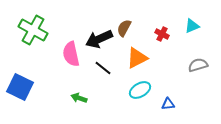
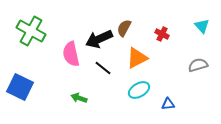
cyan triangle: moved 10 px right; rotated 49 degrees counterclockwise
green cross: moved 2 px left, 1 px down
cyan ellipse: moved 1 px left
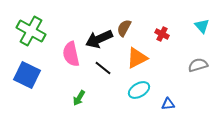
blue square: moved 7 px right, 12 px up
green arrow: rotated 77 degrees counterclockwise
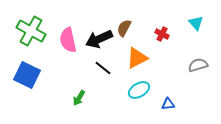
cyan triangle: moved 6 px left, 3 px up
pink semicircle: moved 3 px left, 14 px up
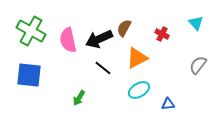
gray semicircle: rotated 36 degrees counterclockwise
blue square: moved 2 px right; rotated 20 degrees counterclockwise
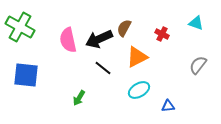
cyan triangle: rotated 28 degrees counterclockwise
green cross: moved 11 px left, 4 px up
orange triangle: moved 1 px up
blue square: moved 3 px left
blue triangle: moved 2 px down
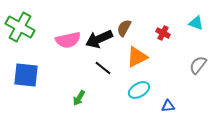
red cross: moved 1 px right, 1 px up
pink semicircle: rotated 90 degrees counterclockwise
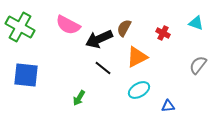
pink semicircle: moved 15 px up; rotated 40 degrees clockwise
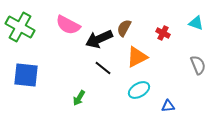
gray semicircle: rotated 120 degrees clockwise
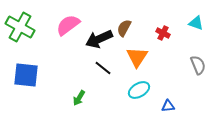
pink semicircle: rotated 115 degrees clockwise
orange triangle: rotated 30 degrees counterclockwise
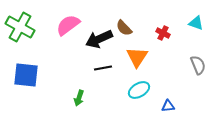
brown semicircle: rotated 72 degrees counterclockwise
black line: rotated 48 degrees counterclockwise
green arrow: rotated 14 degrees counterclockwise
